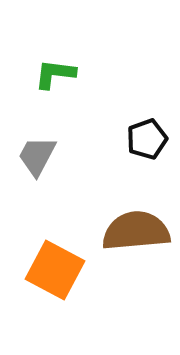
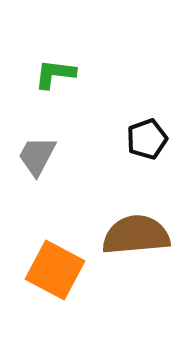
brown semicircle: moved 4 px down
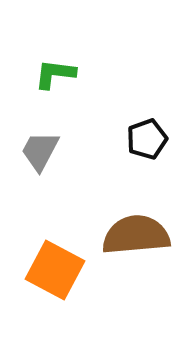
gray trapezoid: moved 3 px right, 5 px up
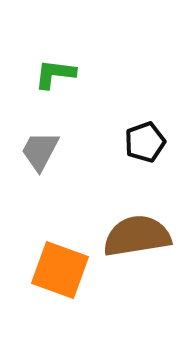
black pentagon: moved 2 px left, 3 px down
brown semicircle: moved 1 px right, 1 px down; rotated 4 degrees counterclockwise
orange square: moved 5 px right; rotated 8 degrees counterclockwise
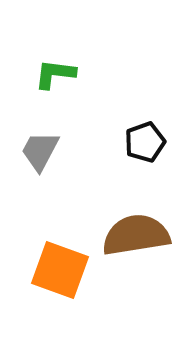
brown semicircle: moved 1 px left, 1 px up
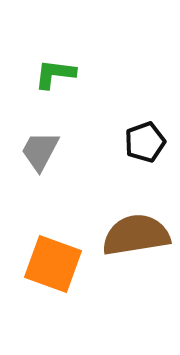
orange square: moved 7 px left, 6 px up
